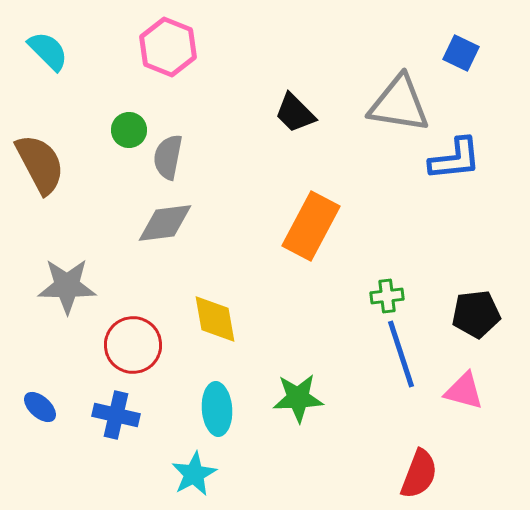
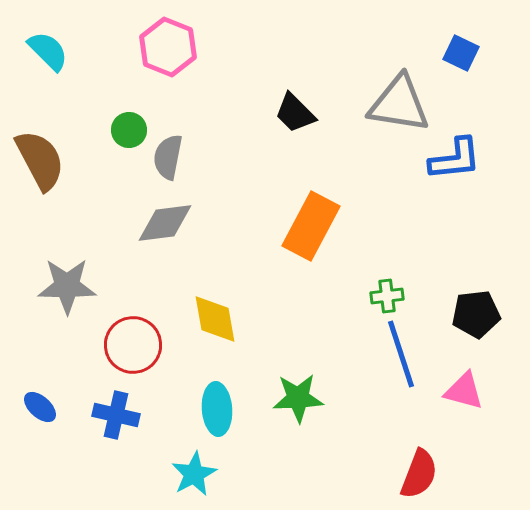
brown semicircle: moved 4 px up
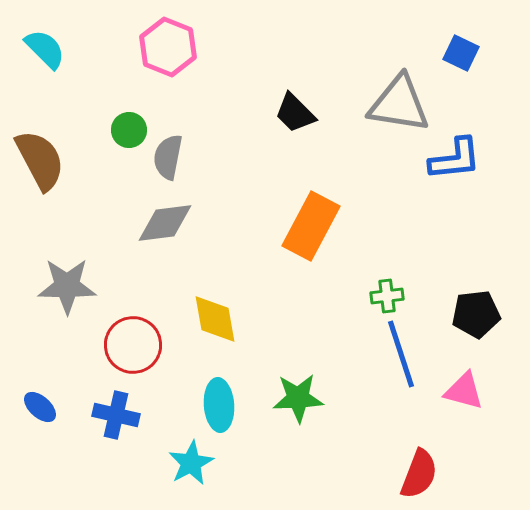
cyan semicircle: moved 3 px left, 2 px up
cyan ellipse: moved 2 px right, 4 px up
cyan star: moved 3 px left, 11 px up
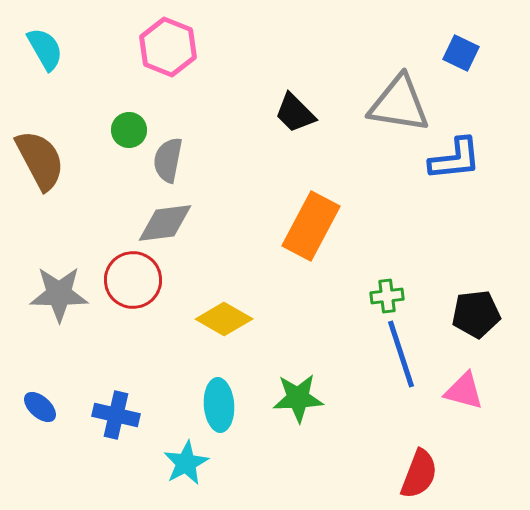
cyan semicircle: rotated 15 degrees clockwise
gray semicircle: moved 3 px down
gray star: moved 8 px left, 8 px down
yellow diamond: moved 9 px right; rotated 50 degrees counterclockwise
red circle: moved 65 px up
cyan star: moved 5 px left
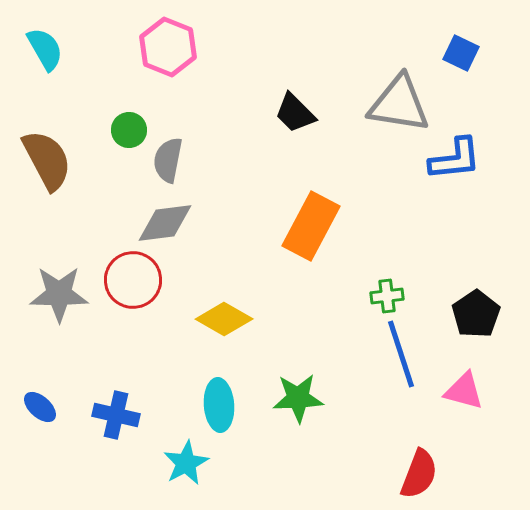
brown semicircle: moved 7 px right
black pentagon: rotated 27 degrees counterclockwise
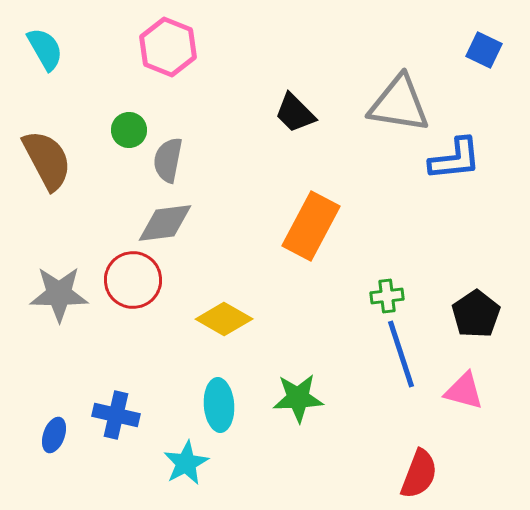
blue square: moved 23 px right, 3 px up
blue ellipse: moved 14 px right, 28 px down; rotated 68 degrees clockwise
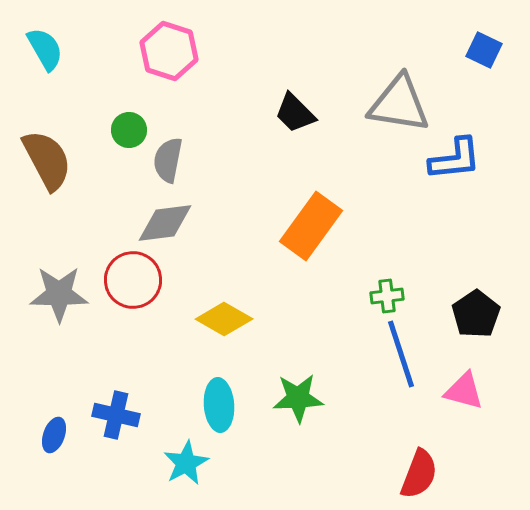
pink hexagon: moved 1 px right, 4 px down; rotated 4 degrees counterclockwise
orange rectangle: rotated 8 degrees clockwise
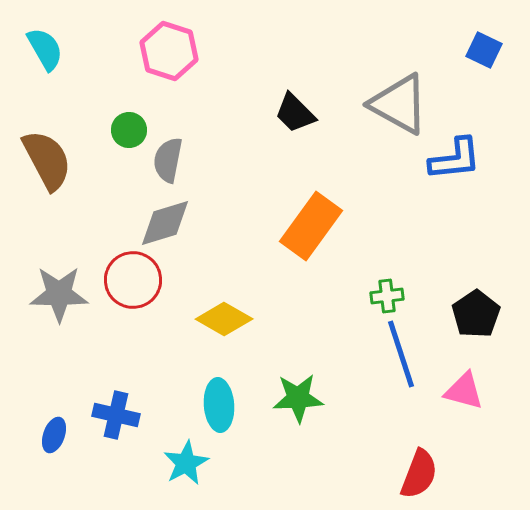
gray triangle: rotated 20 degrees clockwise
gray diamond: rotated 10 degrees counterclockwise
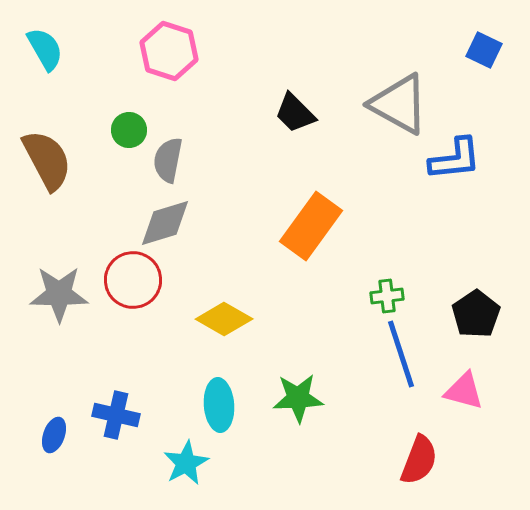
red semicircle: moved 14 px up
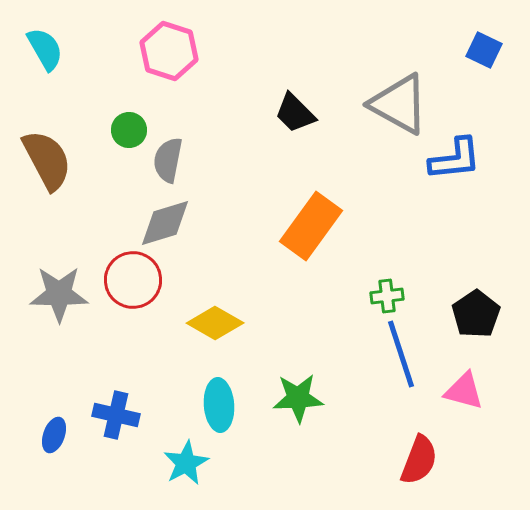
yellow diamond: moved 9 px left, 4 px down
